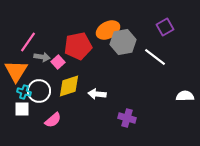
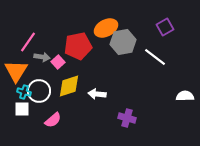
orange ellipse: moved 2 px left, 2 px up
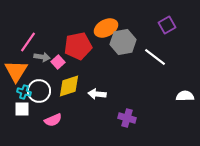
purple square: moved 2 px right, 2 px up
pink semicircle: rotated 18 degrees clockwise
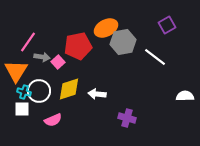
yellow diamond: moved 3 px down
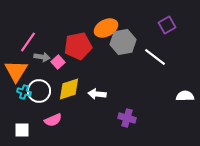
white square: moved 21 px down
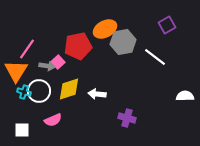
orange ellipse: moved 1 px left, 1 px down
pink line: moved 1 px left, 7 px down
gray arrow: moved 5 px right, 9 px down
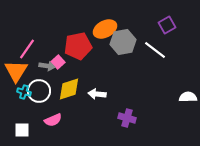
white line: moved 7 px up
white semicircle: moved 3 px right, 1 px down
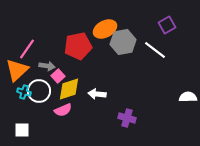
pink square: moved 14 px down
orange triangle: moved 1 px right, 1 px up; rotated 15 degrees clockwise
pink semicircle: moved 10 px right, 10 px up
